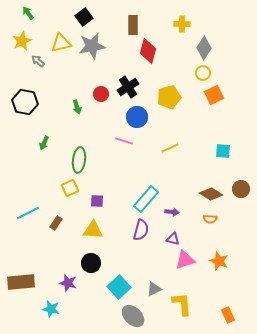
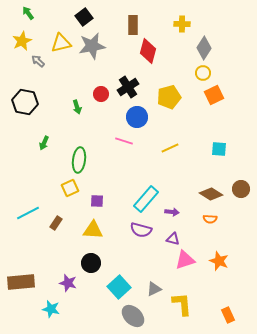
cyan square at (223, 151): moved 4 px left, 2 px up
purple semicircle at (141, 230): rotated 90 degrees clockwise
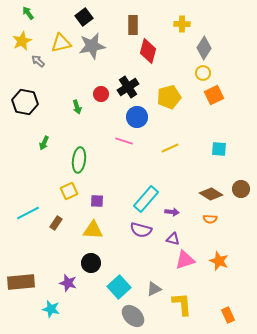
yellow square at (70, 188): moved 1 px left, 3 px down
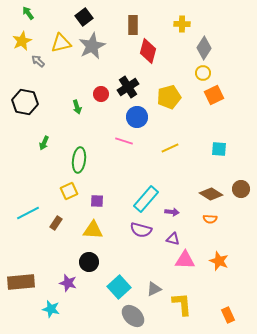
gray star at (92, 46): rotated 16 degrees counterclockwise
pink triangle at (185, 260): rotated 20 degrees clockwise
black circle at (91, 263): moved 2 px left, 1 px up
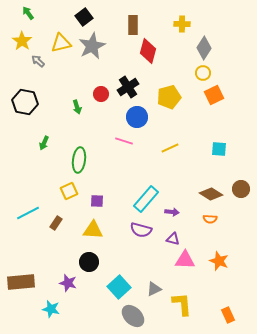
yellow star at (22, 41): rotated 12 degrees counterclockwise
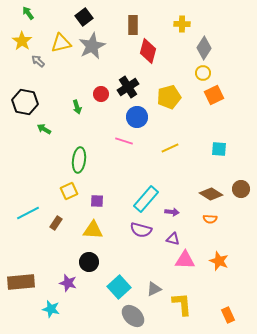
green arrow at (44, 143): moved 14 px up; rotated 96 degrees clockwise
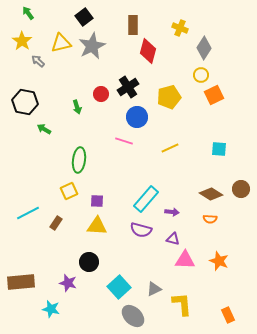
yellow cross at (182, 24): moved 2 px left, 4 px down; rotated 21 degrees clockwise
yellow circle at (203, 73): moved 2 px left, 2 px down
yellow triangle at (93, 230): moved 4 px right, 4 px up
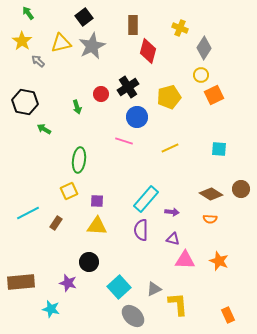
purple semicircle at (141, 230): rotated 75 degrees clockwise
yellow L-shape at (182, 304): moved 4 px left
